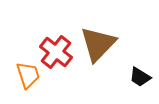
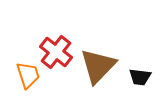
brown triangle: moved 22 px down
black trapezoid: rotated 25 degrees counterclockwise
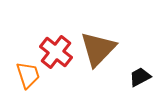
brown triangle: moved 17 px up
black trapezoid: rotated 145 degrees clockwise
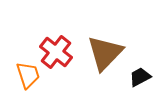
brown triangle: moved 7 px right, 4 px down
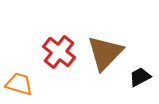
red cross: moved 3 px right
orange trapezoid: moved 9 px left, 9 px down; rotated 56 degrees counterclockwise
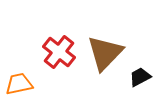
orange trapezoid: rotated 28 degrees counterclockwise
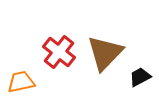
orange trapezoid: moved 2 px right, 2 px up
